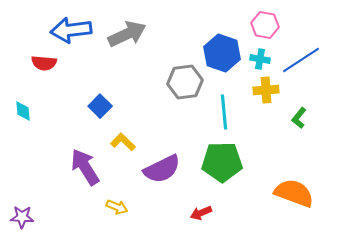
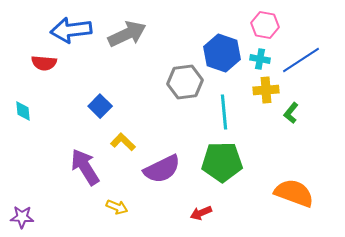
green L-shape: moved 8 px left, 5 px up
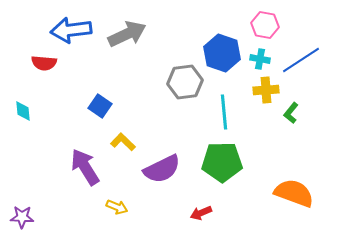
blue square: rotated 10 degrees counterclockwise
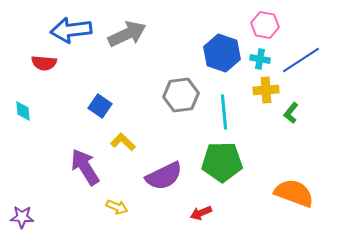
gray hexagon: moved 4 px left, 13 px down
purple semicircle: moved 2 px right, 7 px down
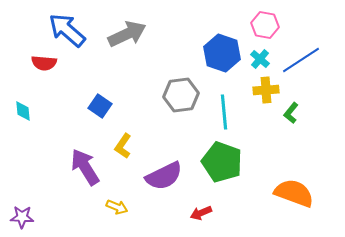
blue arrow: moved 4 px left; rotated 48 degrees clockwise
cyan cross: rotated 30 degrees clockwise
yellow L-shape: moved 4 px down; rotated 100 degrees counterclockwise
green pentagon: rotated 21 degrees clockwise
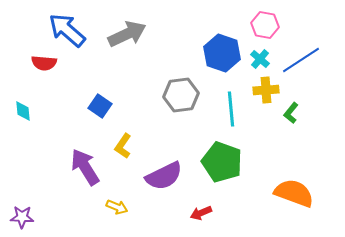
cyan line: moved 7 px right, 3 px up
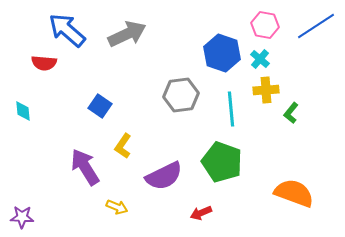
blue line: moved 15 px right, 34 px up
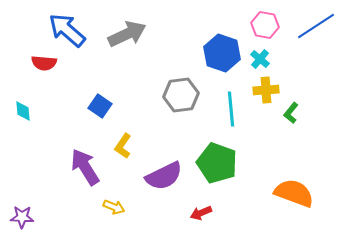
green pentagon: moved 5 px left, 1 px down
yellow arrow: moved 3 px left
